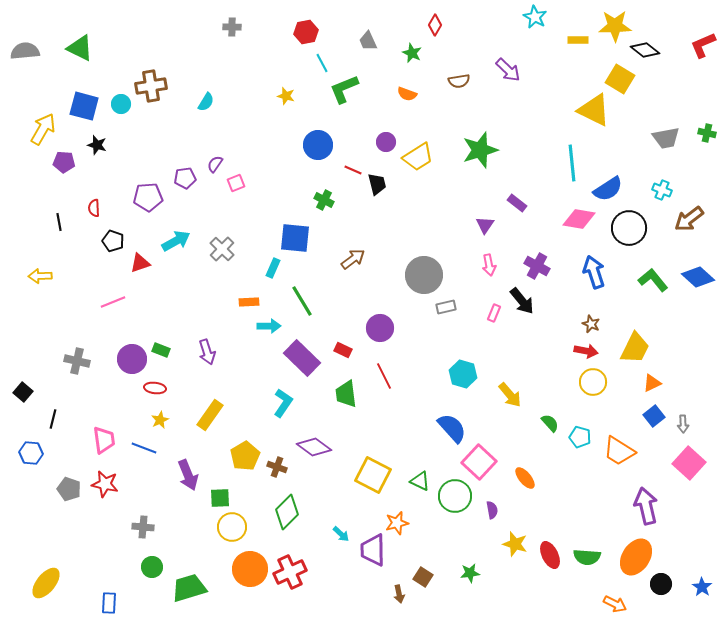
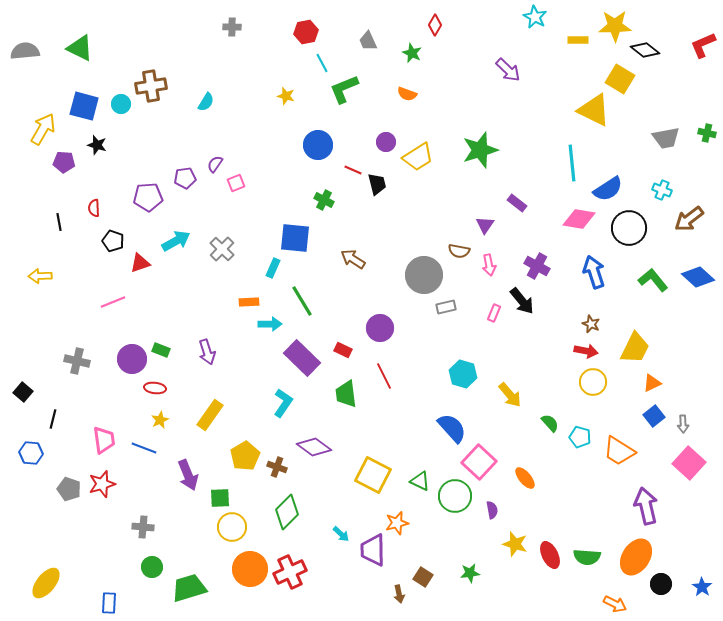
brown semicircle at (459, 81): moved 170 px down; rotated 20 degrees clockwise
brown arrow at (353, 259): rotated 110 degrees counterclockwise
cyan arrow at (269, 326): moved 1 px right, 2 px up
red star at (105, 484): moved 3 px left; rotated 28 degrees counterclockwise
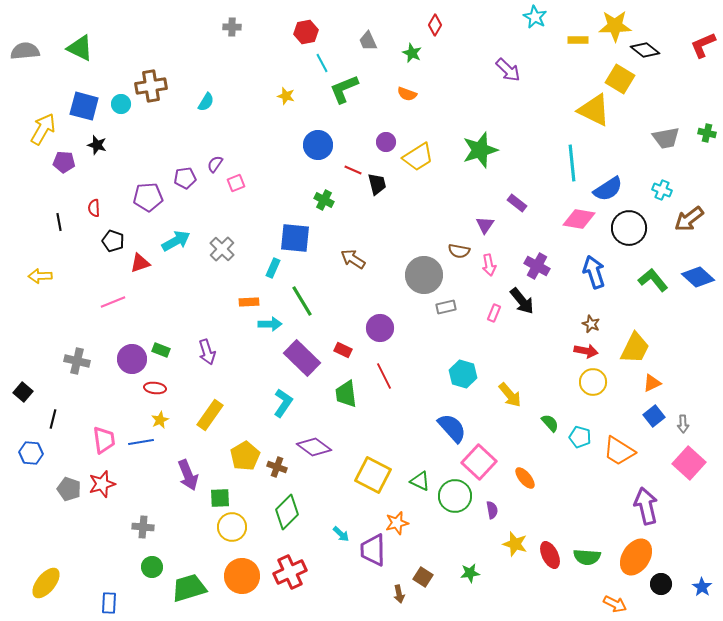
blue line at (144, 448): moved 3 px left, 6 px up; rotated 30 degrees counterclockwise
orange circle at (250, 569): moved 8 px left, 7 px down
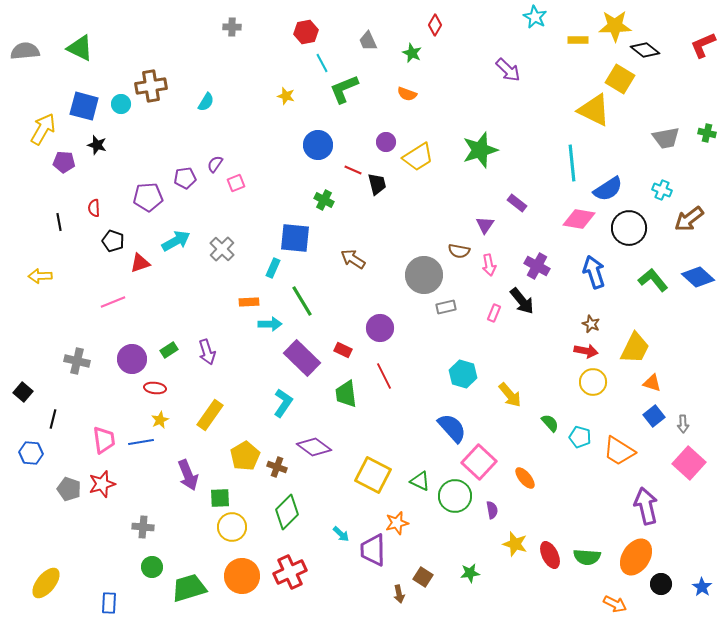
green rectangle at (161, 350): moved 8 px right; rotated 54 degrees counterclockwise
orange triangle at (652, 383): rotated 42 degrees clockwise
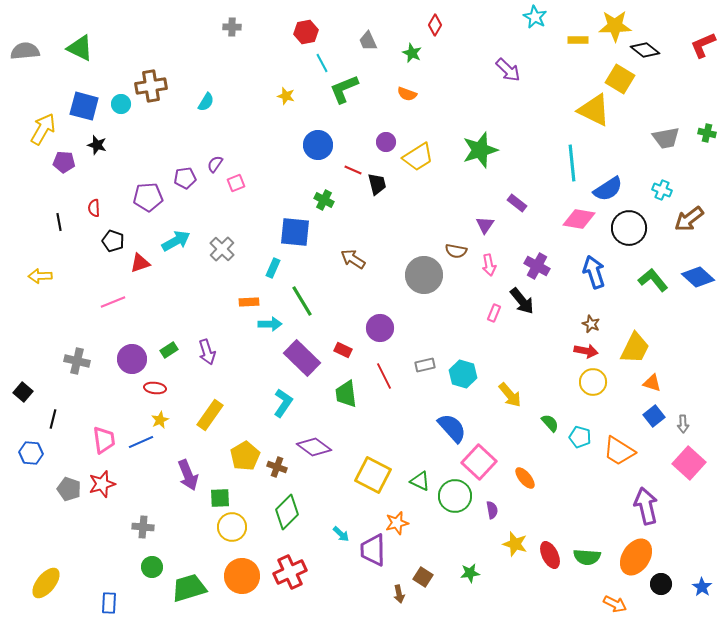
blue square at (295, 238): moved 6 px up
brown semicircle at (459, 251): moved 3 px left
gray rectangle at (446, 307): moved 21 px left, 58 px down
blue line at (141, 442): rotated 15 degrees counterclockwise
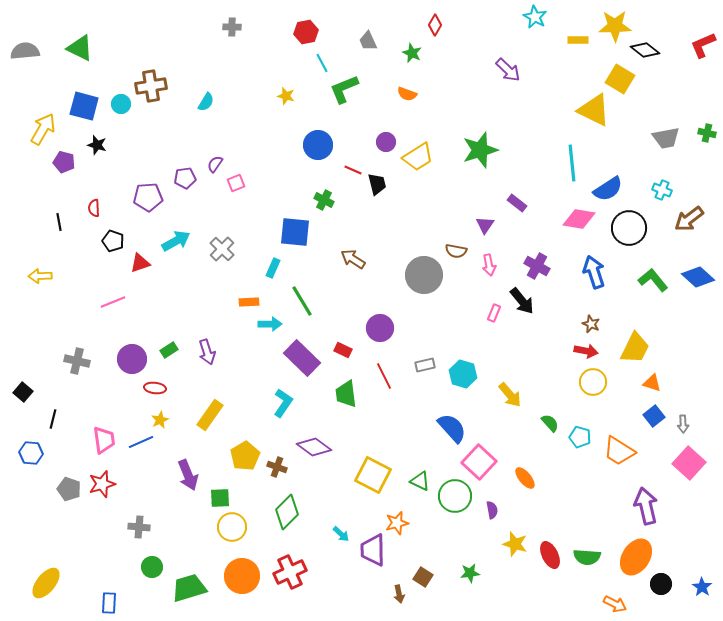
purple pentagon at (64, 162): rotated 10 degrees clockwise
gray cross at (143, 527): moved 4 px left
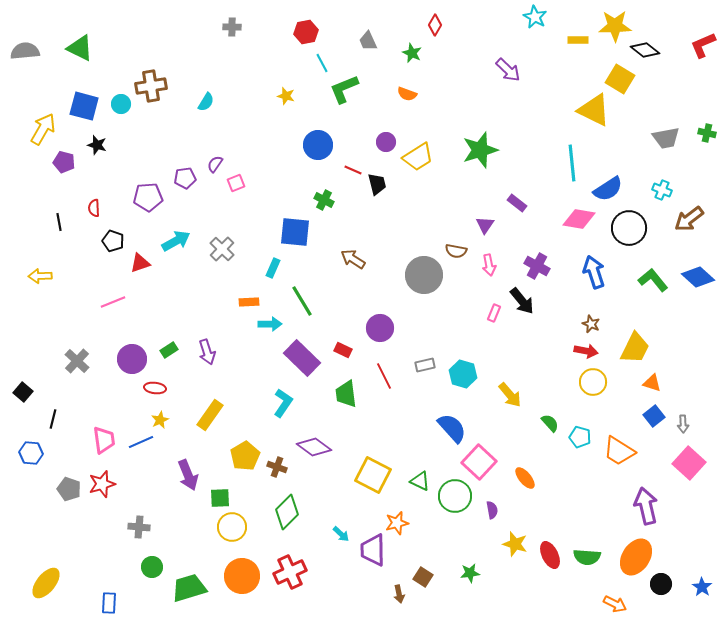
gray cross at (77, 361): rotated 30 degrees clockwise
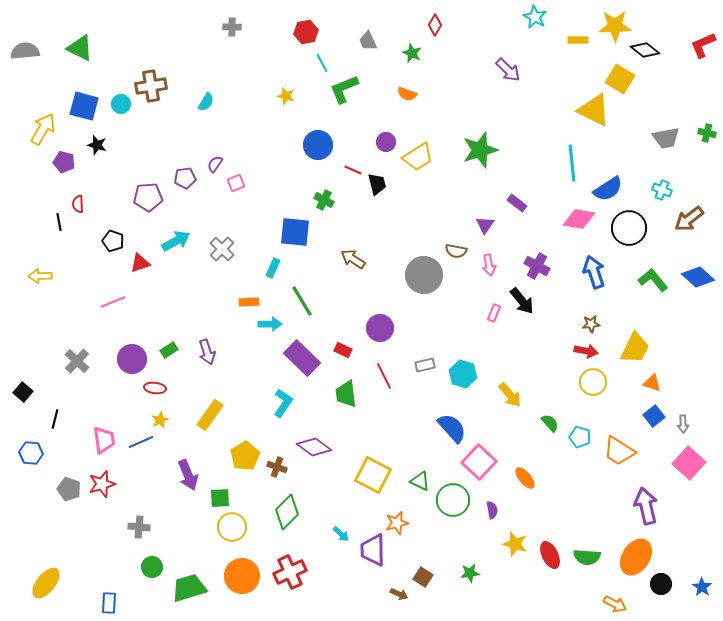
red semicircle at (94, 208): moved 16 px left, 4 px up
brown star at (591, 324): rotated 30 degrees counterclockwise
black line at (53, 419): moved 2 px right
green circle at (455, 496): moved 2 px left, 4 px down
brown arrow at (399, 594): rotated 54 degrees counterclockwise
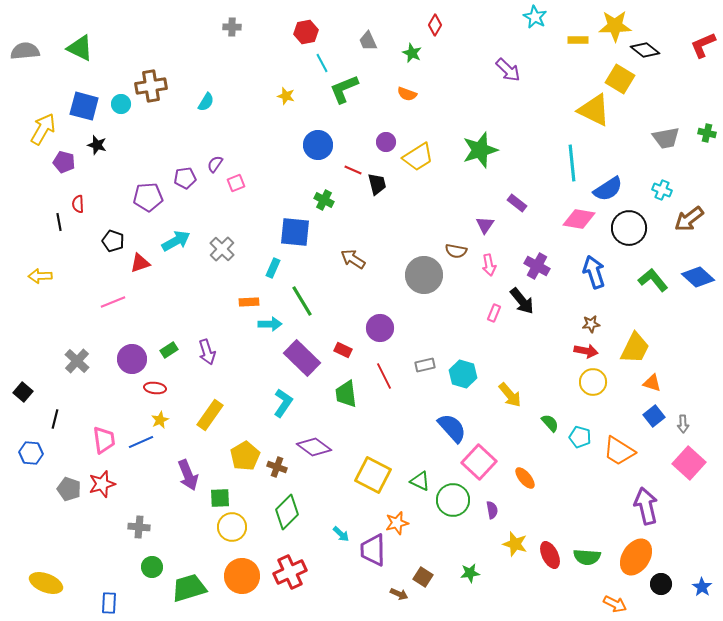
yellow ellipse at (46, 583): rotated 72 degrees clockwise
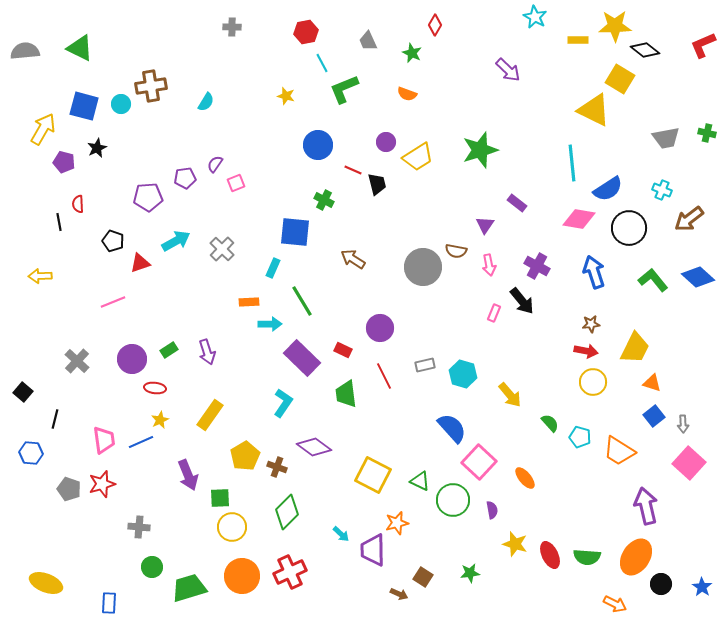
black star at (97, 145): moved 3 px down; rotated 30 degrees clockwise
gray circle at (424, 275): moved 1 px left, 8 px up
